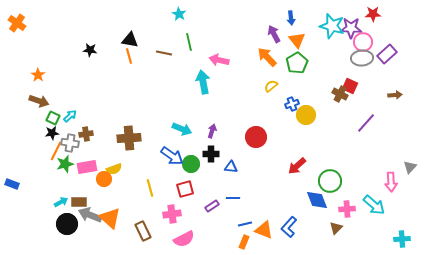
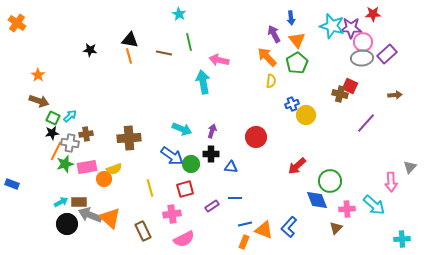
yellow semicircle at (271, 86): moved 5 px up; rotated 136 degrees clockwise
brown cross at (340, 94): rotated 14 degrees counterclockwise
blue line at (233, 198): moved 2 px right
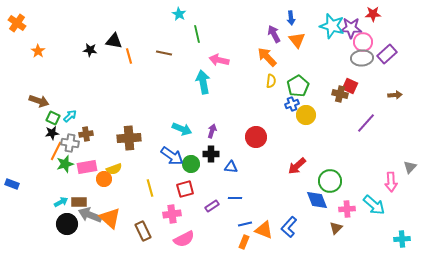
black triangle at (130, 40): moved 16 px left, 1 px down
green line at (189, 42): moved 8 px right, 8 px up
green pentagon at (297, 63): moved 1 px right, 23 px down
orange star at (38, 75): moved 24 px up
